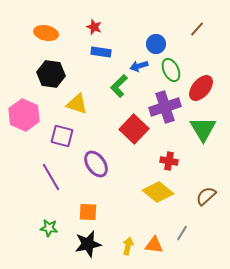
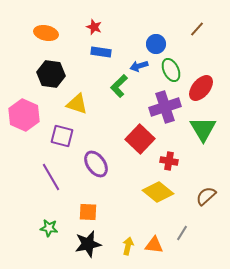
red square: moved 6 px right, 10 px down
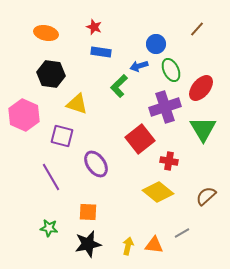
red square: rotated 8 degrees clockwise
gray line: rotated 28 degrees clockwise
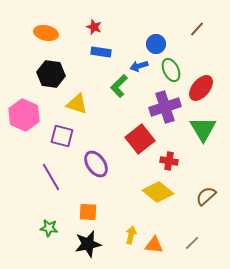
gray line: moved 10 px right, 10 px down; rotated 14 degrees counterclockwise
yellow arrow: moved 3 px right, 11 px up
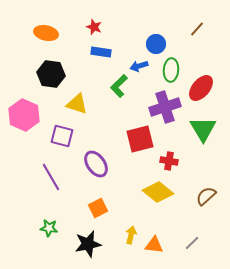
green ellipse: rotated 30 degrees clockwise
red square: rotated 24 degrees clockwise
orange square: moved 10 px right, 4 px up; rotated 30 degrees counterclockwise
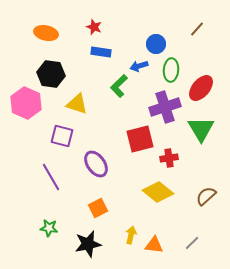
pink hexagon: moved 2 px right, 12 px up
green triangle: moved 2 px left
red cross: moved 3 px up; rotated 18 degrees counterclockwise
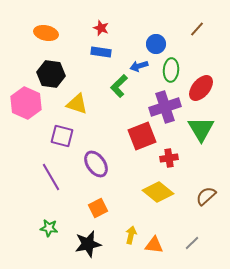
red star: moved 7 px right, 1 px down
red square: moved 2 px right, 3 px up; rotated 8 degrees counterclockwise
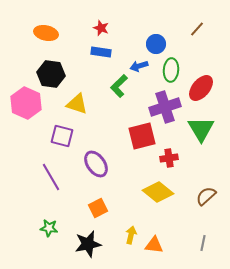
red square: rotated 8 degrees clockwise
gray line: moved 11 px right; rotated 35 degrees counterclockwise
